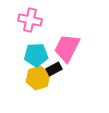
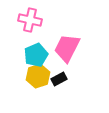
cyan pentagon: rotated 20 degrees counterclockwise
black rectangle: moved 5 px right, 10 px down
yellow hexagon: moved 2 px up
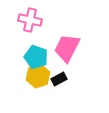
cyan pentagon: moved 2 px down; rotated 30 degrees counterclockwise
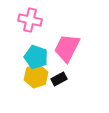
yellow hexagon: moved 2 px left
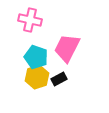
yellow hexagon: moved 1 px right, 1 px down
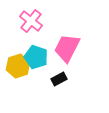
pink cross: moved 1 px right, 1 px down; rotated 25 degrees clockwise
yellow hexagon: moved 19 px left, 11 px up
